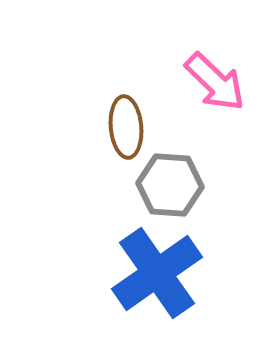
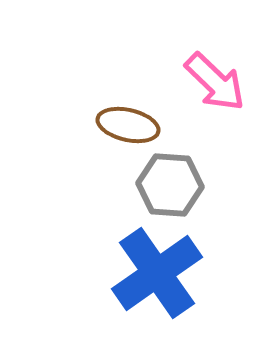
brown ellipse: moved 2 px right, 2 px up; rotated 72 degrees counterclockwise
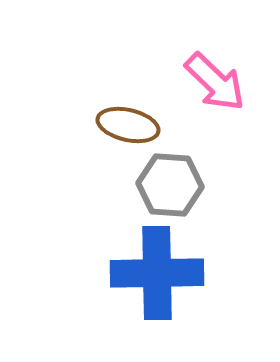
blue cross: rotated 34 degrees clockwise
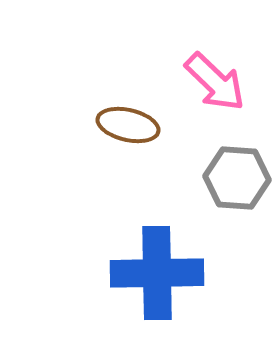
gray hexagon: moved 67 px right, 7 px up
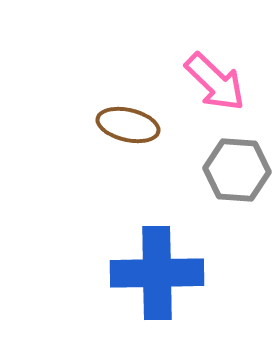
gray hexagon: moved 8 px up
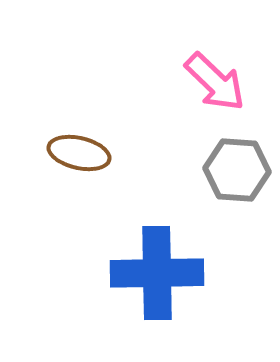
brown ellipse: moved 49 px left, 28 px down
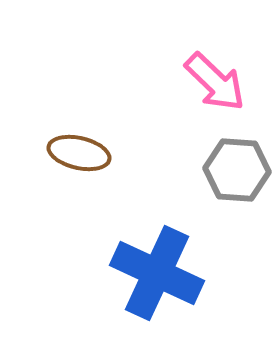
blue cross: rotated 26 degrees clockwise
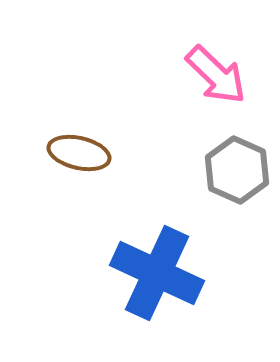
pink arrow: moved 1 px right, 7 px up
gray hexagon: rotated 20 degrees clockwise
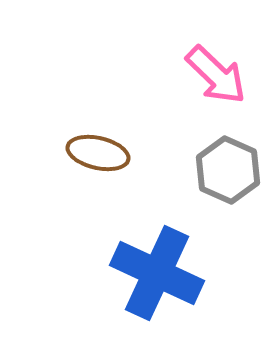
brown ellipse: moved 19 px right
gray hexagon: moved 9 px left
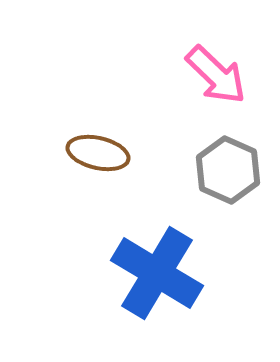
blue cross: rotated 6 degrees clockwise
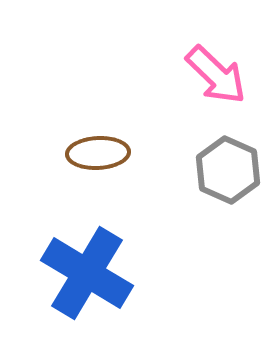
brown ellipse: rotated 16 degrees counterclockwise
blue cross: moved 70 px left
